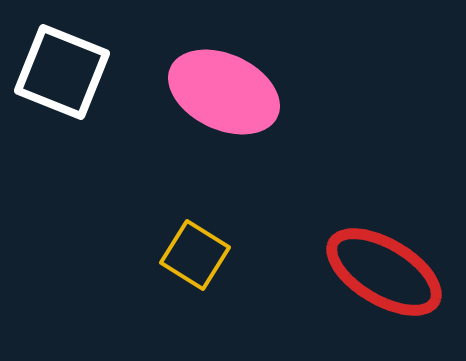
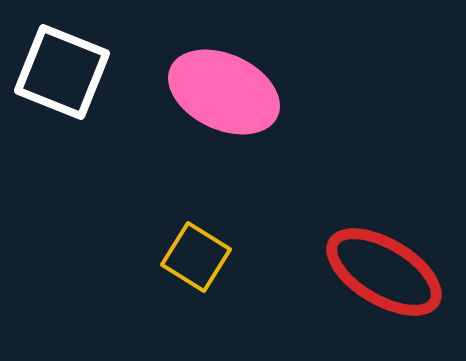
yellow square: moved 1 px right, 2 px down
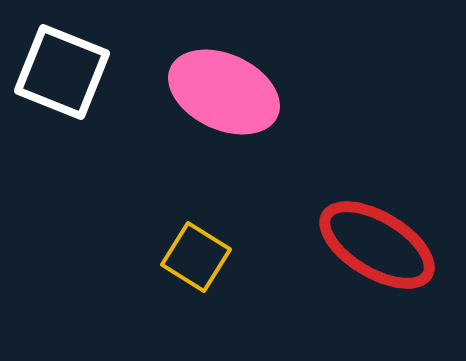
red ellipse: moved 7 px left, 27 px up
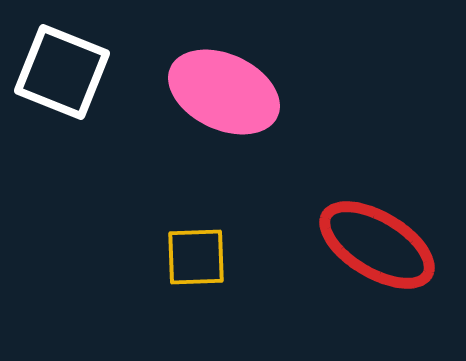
yellow square: rotated 34 degrees counterclockwise
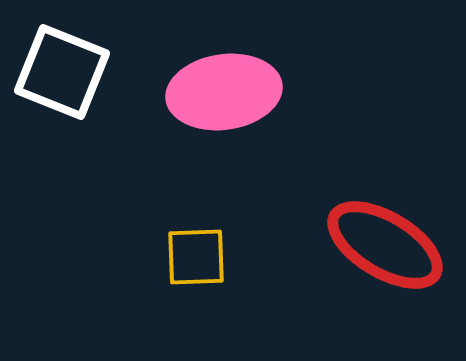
pink ellipse: rotated 33 degrees counterclockwise
red ellipse: moved 8 px right
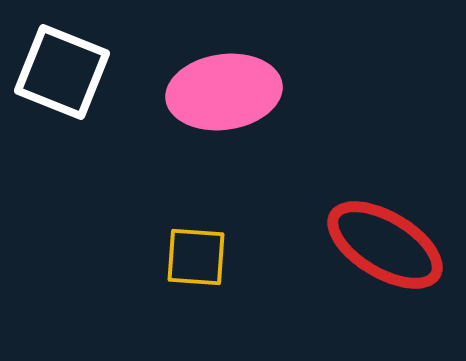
yellow square: rotated 6 degrees clockwise
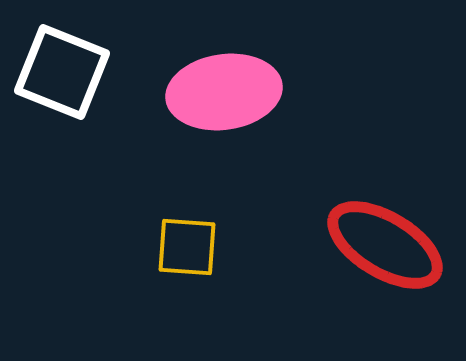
yellow square: moved 9 px left, 10 px up
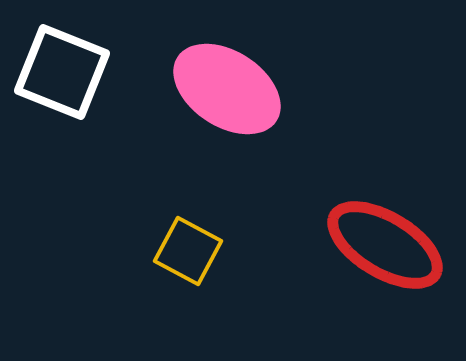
pink ellipse: moved 3 px right, 3 px up; rotated 41 degrees clockwise
yellow square: moved 1 px right, 4 px down; rotated 24 degrees clockwise
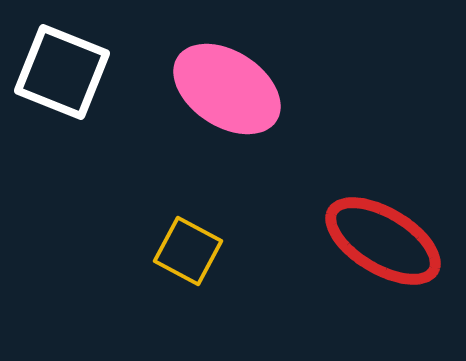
red ellipse: moved 2 px left, 4 px up
